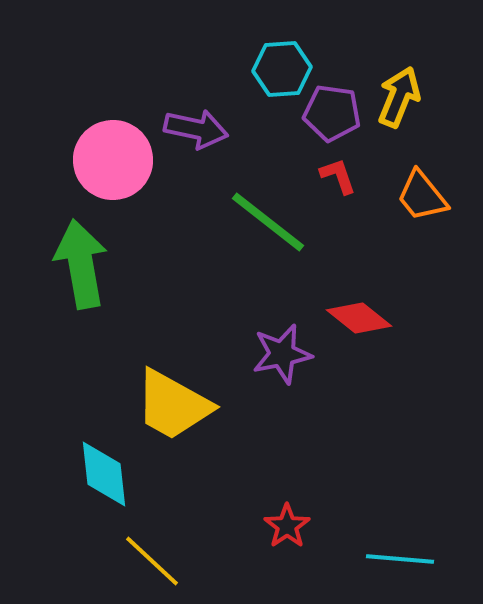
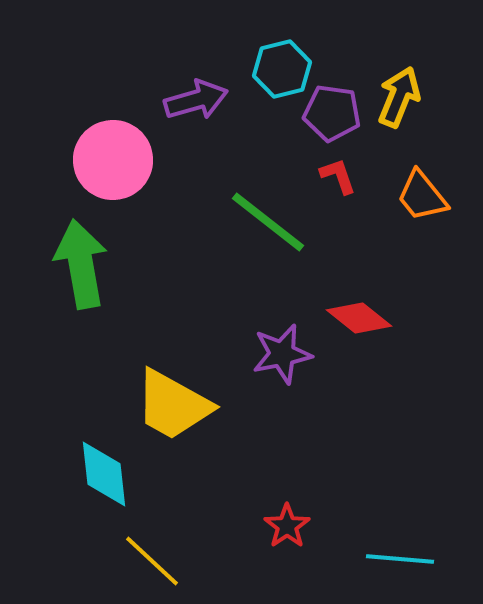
cyan hexagon: rotated 10 degrees counterclockwise
purple arrow: moved 29 px up; rotated 28 degrees counterclockwise
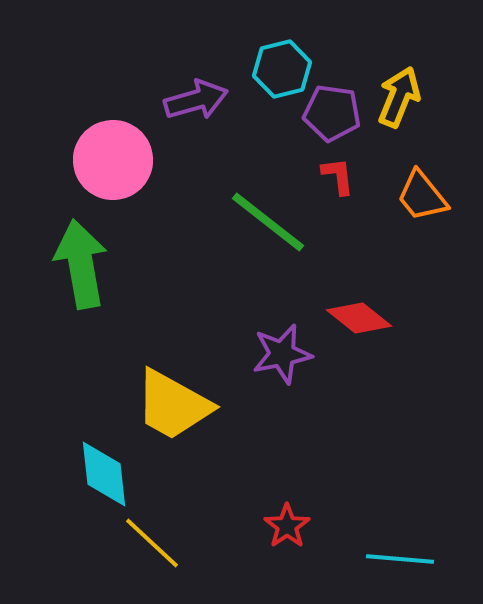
red L-shape: rotated 12 degrees clockwise
yellow line: moved 18 px up
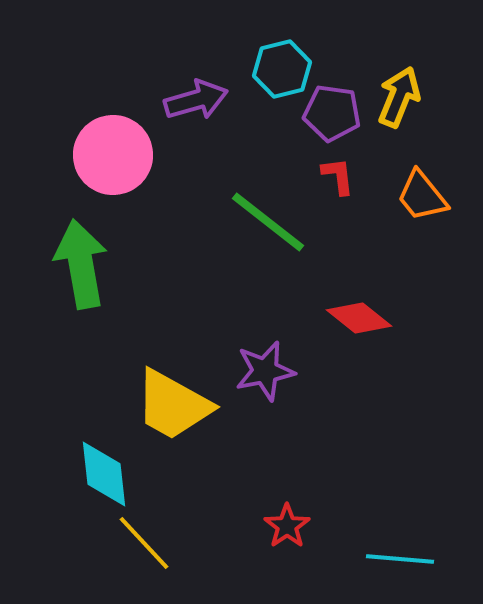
pink circle: moved 5 px up
purple star: moved 17 px left, 17 px down
yellow line: moved 8 px left; rotated 4 degrees clockwise
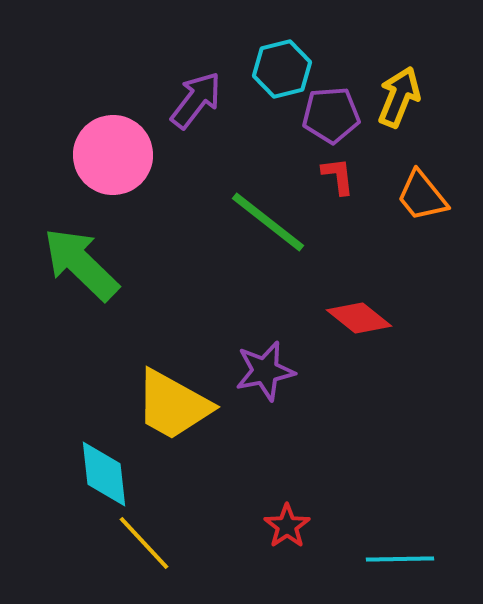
purple arrow: rotated 36 degrees counterclockwise
purple pentagon: moved 1 px left, 2 px down; rotated 12 degrees counterclockwise
green arrow: rotated 36 degrees counterclockwise
cyan line: rotated 6 degrees counterclockwise
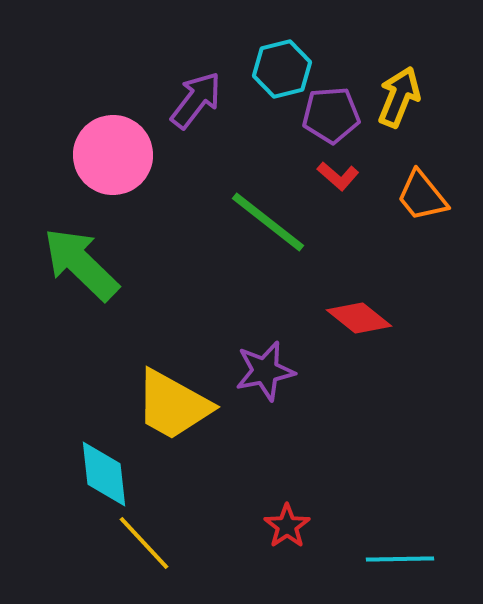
red L-shape: rotated 138 degrees clockwise
